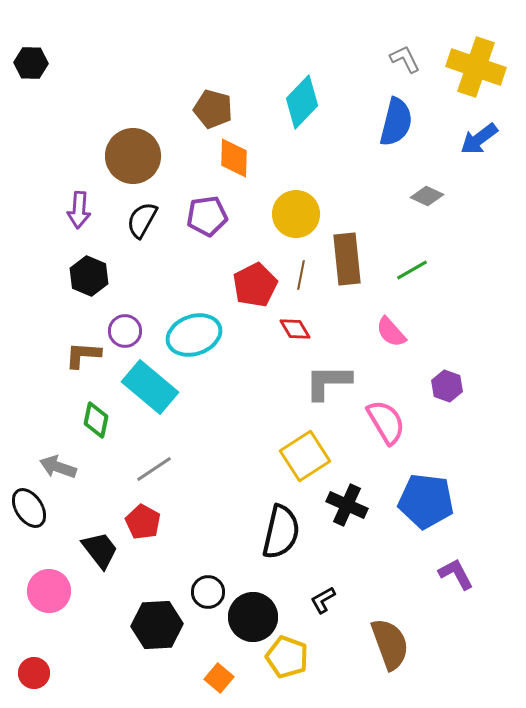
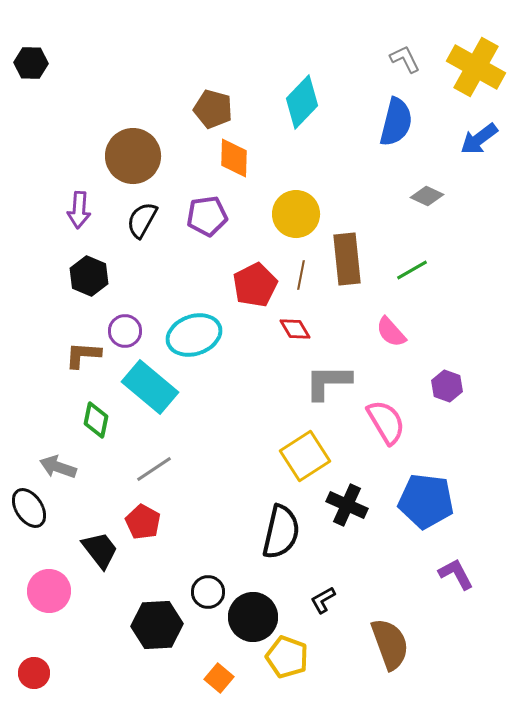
yellow cross at (476, 67): rotated 10 degrees clockwise
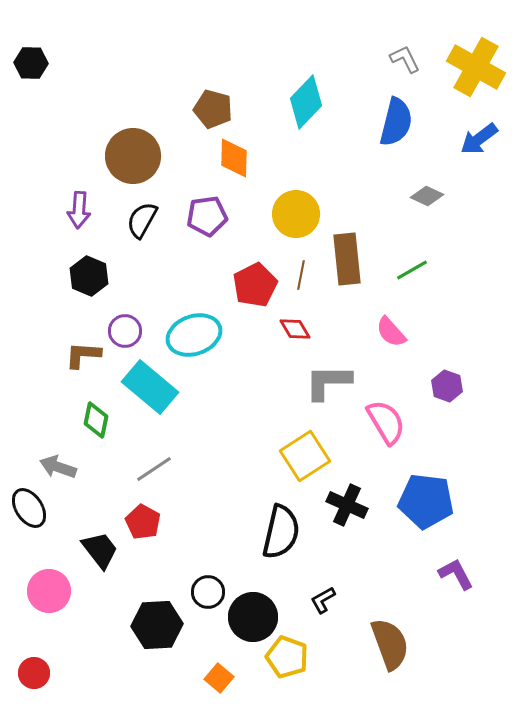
cyan diamond at (302, 102): moved 4 px right
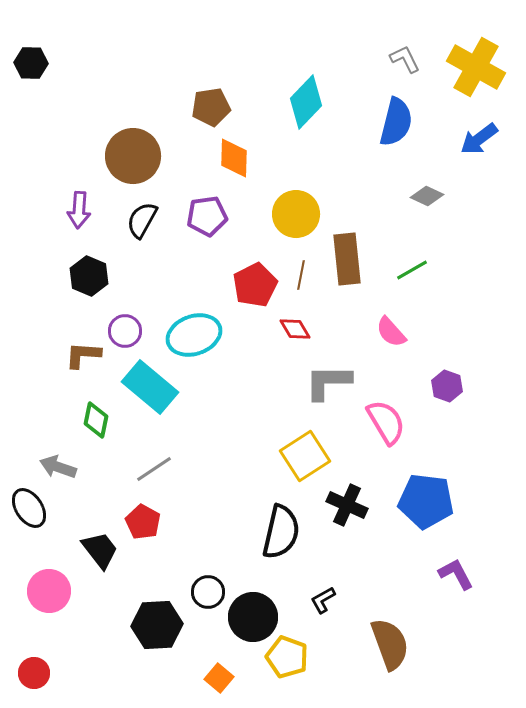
brown pentagon at (213, 109): moved 2 px left, 2 px up; rotated 24 degrees counterclockwise
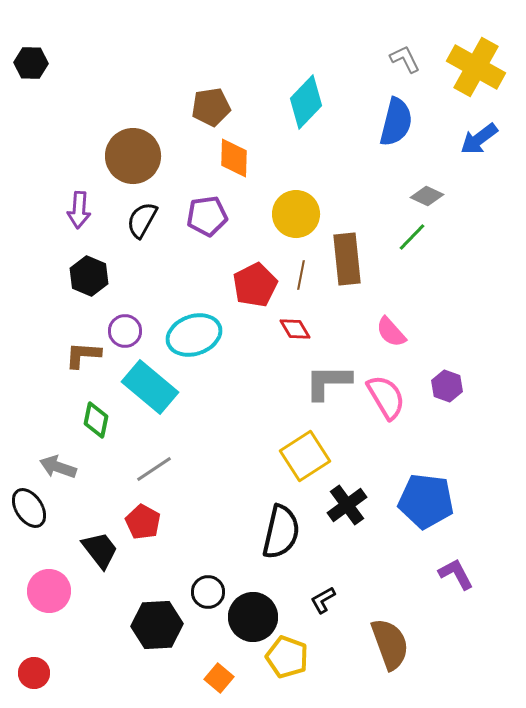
green line at (412, 270): moved 33 px up; rotated 16 degrees counterclockwise
pink semicircle at (386, 422): moved 25 px up
black cross at (347, 505): rotated 30 degrees clockwise
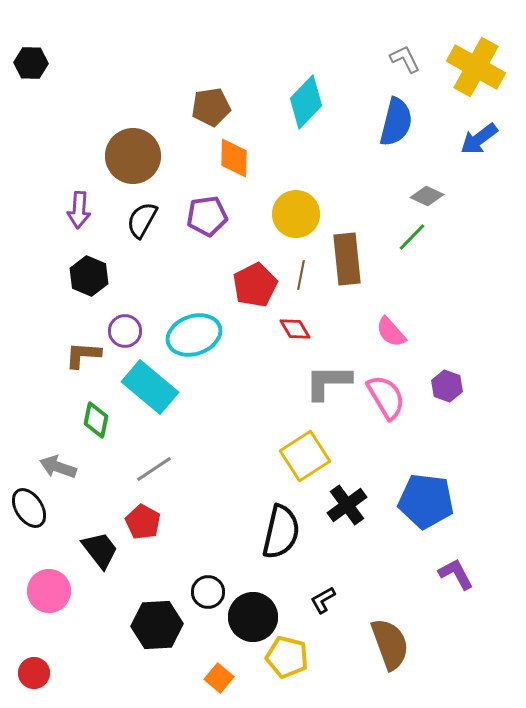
yellow pentagon at (287, 657): rotated 6 degrees counterclockwise
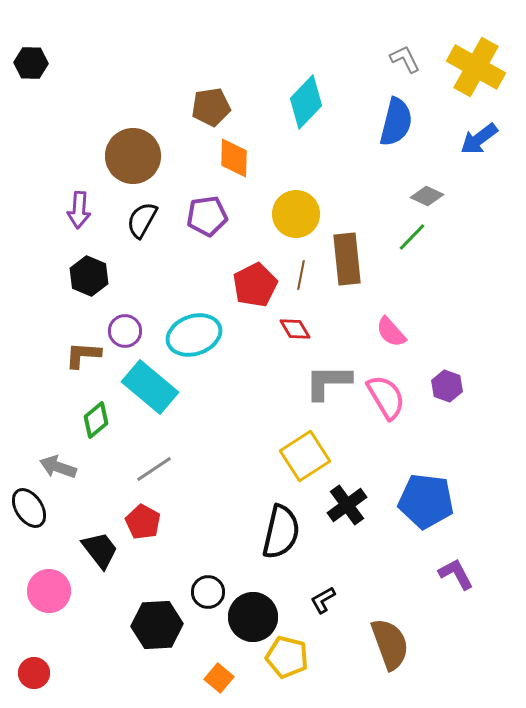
green diamond at (96, 420): rotated 39 degrees clockwise
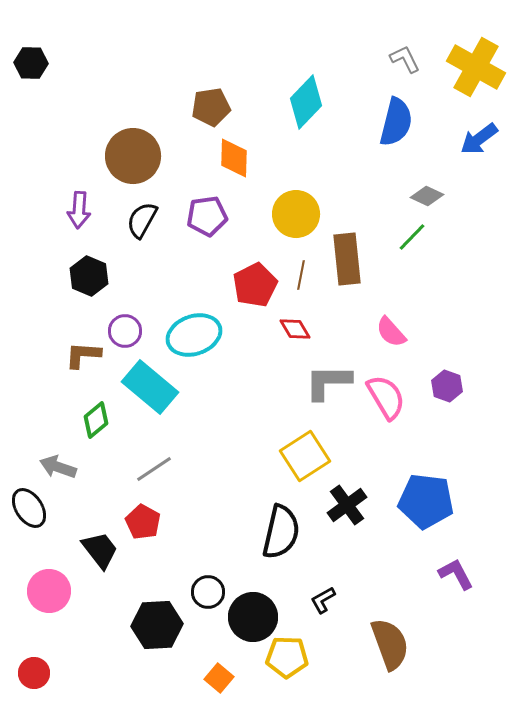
yellow pentagon at (287, 657): rotated 12 degrees counterclockwise
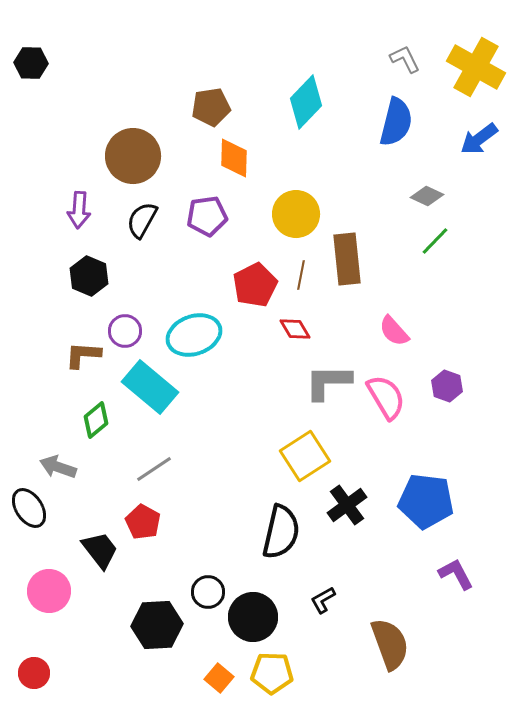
green line at (412, 237): moved 23 px right, 4 px down
pink semicircle at (391, 332): moved 3 px right, 1 px up
yellow pentagon at (287, 657): moved 15 px left, 16 px down
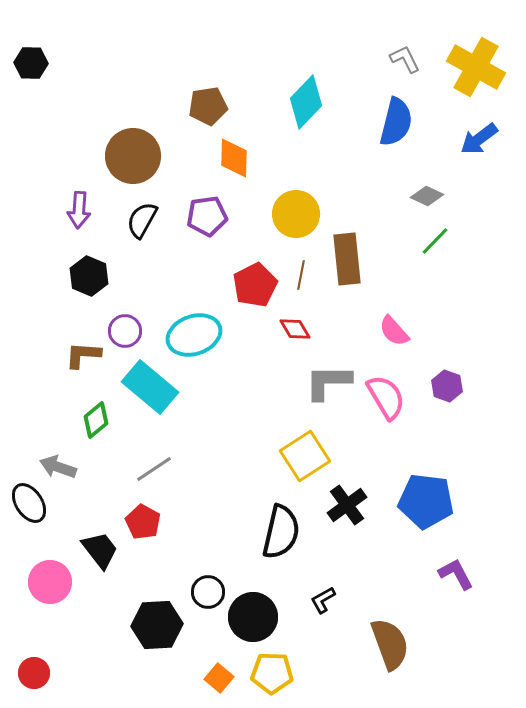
brown pentagon at (211, 107): moved 3 px left, 1 px up
black ellipse at (29, 508): moved 5 px up
pink circle at (49, 591): moved 1 px right, 9 px up
